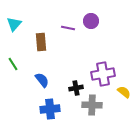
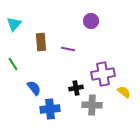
purple line: moved 21 px down
blue semicircle: moved 8 px left, 8 px down
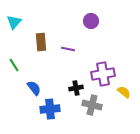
cyan triangle: moved 2 px up
green line: moved 1 px right, 1 px down
gray cross: rotated 12 degrees clockwise
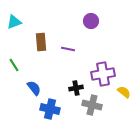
cyan triangle: rotated 28 degrees clockwise
blue cross: rotated 18 degrees clockwise
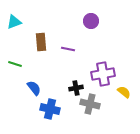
green line: moved 1 px right, 1 px up; rotated 40 degrees counterclockwise
gray cross: moved 2 px left, 1 px up
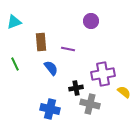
green line: rotated 48 degrees clockwise
blue semicircle: moved 17 px right, 20 px up
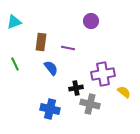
brown rectangle: rotated 12 degrees clockwise
purple line: moved 1 px up
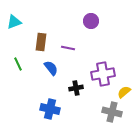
green line: moved 3 px right
yellow semicircle: rotated 80 degrees counterclockwise
gray cross: moved 22 px right, 8 px down
